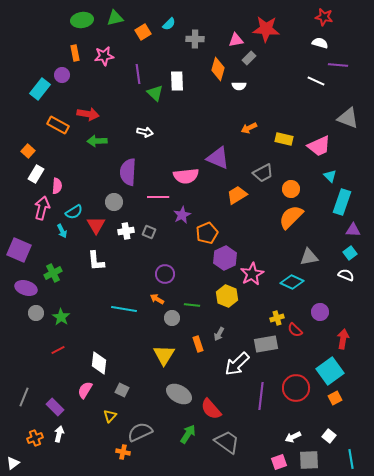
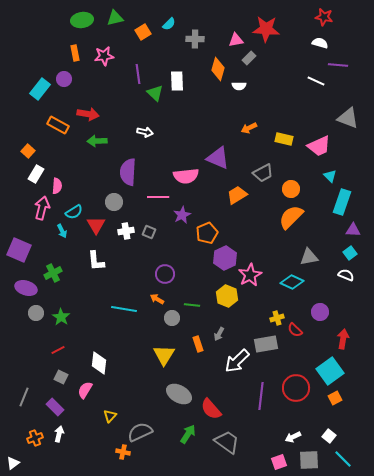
purple circle at (62, 75): moved 2 px right, 4 px down
pink star at (252, 274): moved 2 px left, 1 px down
white arrow at (237, 364): moved 3 px up
gray square at (122, 390): moved 61 px left, 13 px up
cyan line at (351, 459): moved 8 px left; rotated 36 degrees counterclockwise
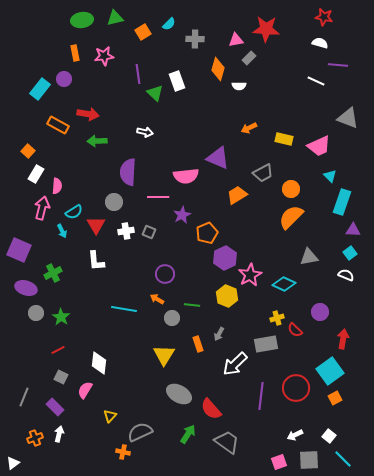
white rectangle at (177, 81): rotated 18 degrees counterclockwise
cyan diamond at (292, 282): moved 8 px left, 2 px down
white arrow at (237, 361): moved 2 px left, 3 px down
white arrow at (293, 437): moved 2 px right, 2 px up
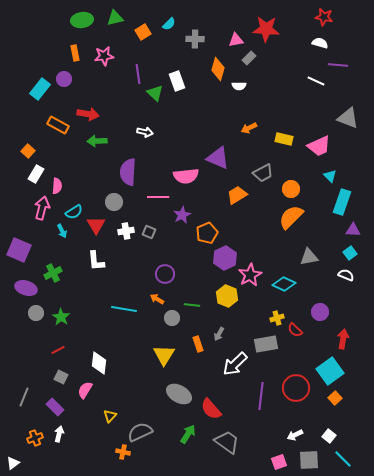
orange square at (335, 398): rotated 16 degrees counterclockwise
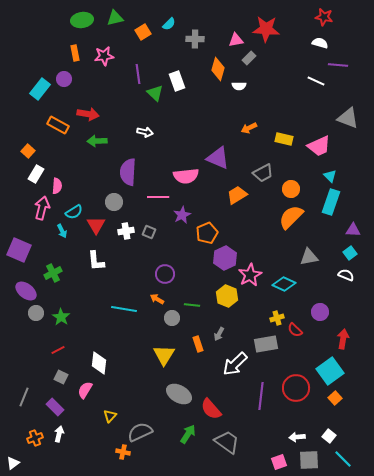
cyan rectangle at (342, 202): moved 11 px left
purple ellipse at (26, 288): moved 3 px down; rotated 20 degrees clockwise
white arrow at (295, 435): moved 2 px right, 2 px down; rotated 21 degrees clockwise
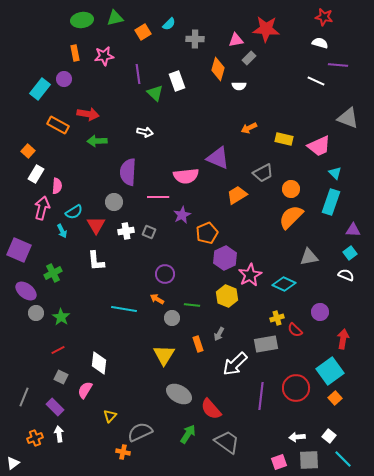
cyan triangle at (330, 176): moved 5 px right, 3 px up
white arrow at (59, 434): rotated 21 degrees counterclockwise
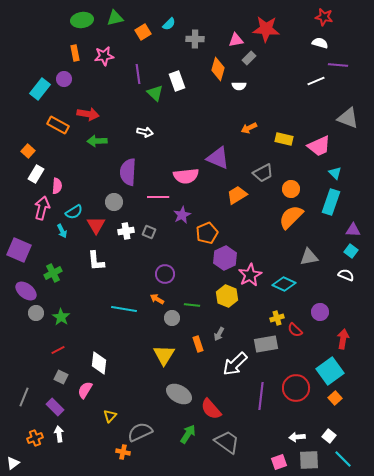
white line at (316, 81): rotated 48 degrees counterclockwise
cyan square at (350, 253): moved 1 px right, 2 px up; rotated 16 degrees counterclockwise
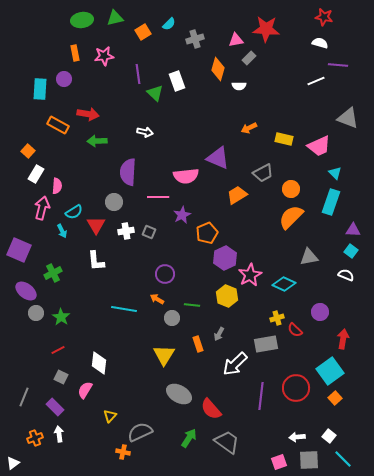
gray cross at (195, 39): rotated 18 degrees counterclockwise
cyan rectangle at (40, 89): rotated 35 degrees counterclockwise
green arrow at (188, 434): moved 1 px right, 4 px down
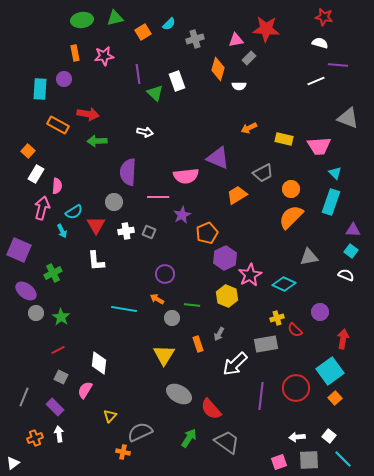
pink trapezoid at (319, 146): rotated 20 degrees clockwise
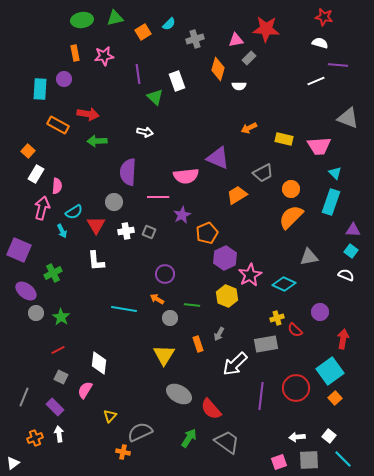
green triangle at (155, 93): moved 4 px down
gray circle at (172, 318): moved 2 px left
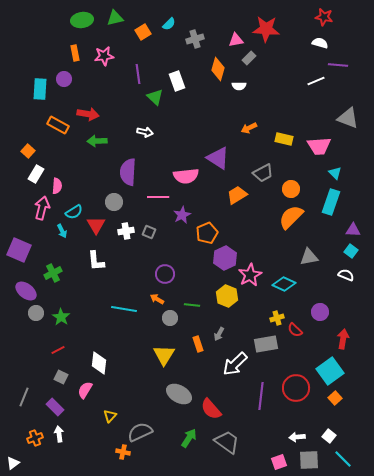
purple triangle at (218, 158): rotated 10 degrees clockwise
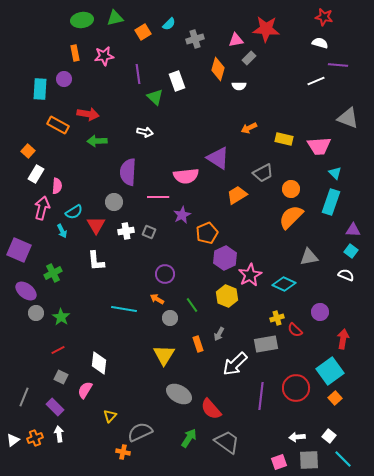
green line at (192, 305): rotated 49 degrees clockwise
white triangle at (13, 463): moved 23 px up
